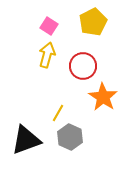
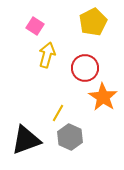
pink square: moved 14 px left
red circle: moved 2 px right, 2 px down
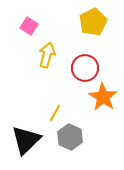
pink square: moved 6 px left
yellow line: moved 3 px left
black triangle: rotated 24 degrees counterclockwise
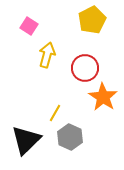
yellow pentagon: moved 1 px left, 2 px up
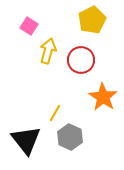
yellow arrow: moved 1 px right, 4 px up
red circle: moved 4 px left, 8 px up
black triangle: rotated 24 degrees counterclockwise
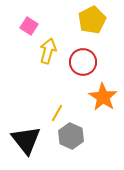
red circle: moved 2 px right, 2 px down
yellow line: moved 2 px right
gray hexagon: moved 1 px right, 1 px up
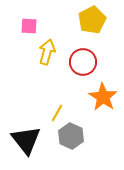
pink square: rotated 30 degrees counterclockwise
yellow arrow: moved 1 px left, 1 px down
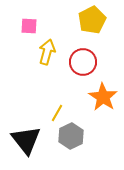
gray hexagon: rotated 10 degrees clockwise
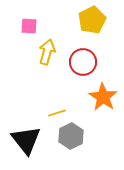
yellow line: rotated 42 degrees clockwise
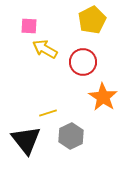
yellow arrow: moved 2 px left, 3 px up; rotated 75 degrees counterclockwise
yellow line: moved 9 px left
